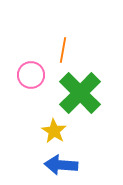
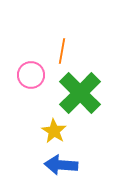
orange line: moved 1 px left, 1 px down
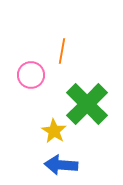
green cross: moved 7 px right, 11 px down
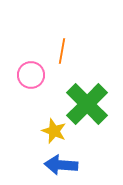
yellow star: rotated 10 degrees counterclockwise
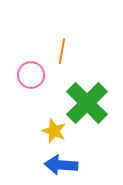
green cross: moved 1 px up
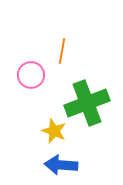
green cross: rotated 24 degrees clockwise
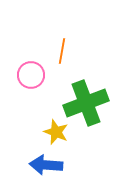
green cross: moved 1 px left
yellow star: moved 2 px right, 1 px down
blue arrow: moved 15 px left
